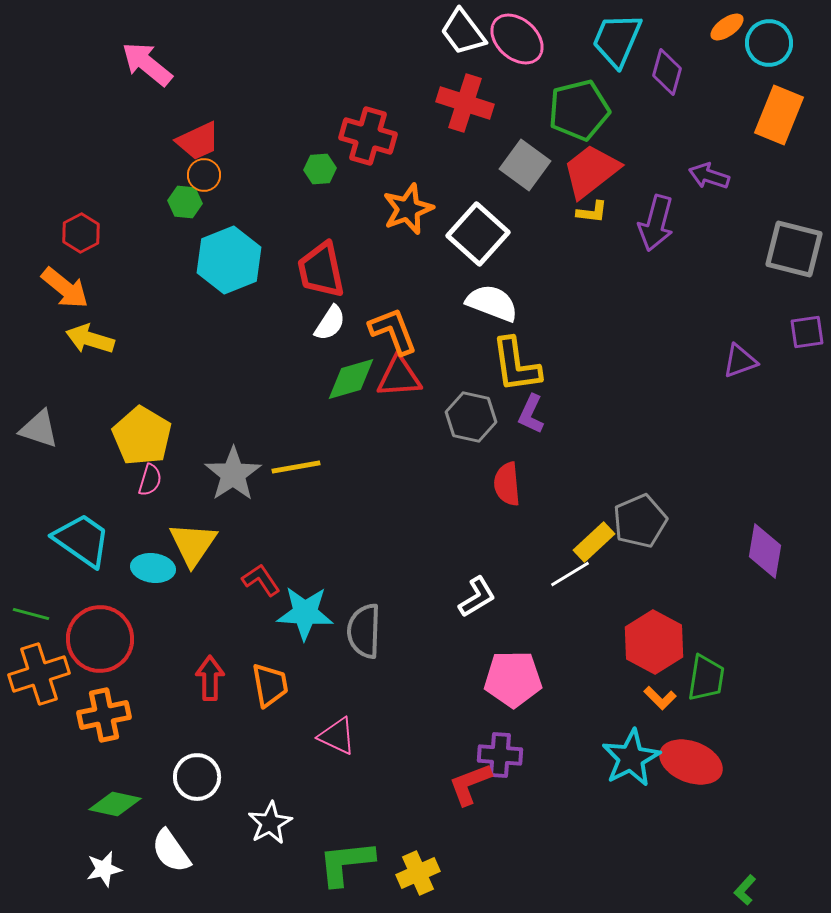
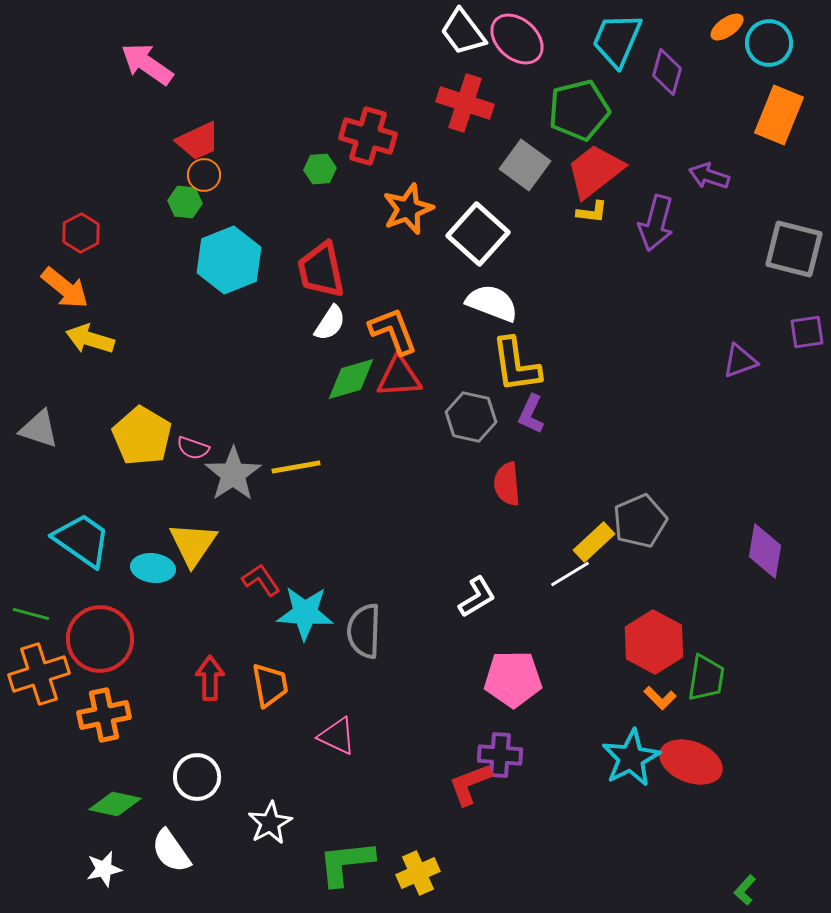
pink arrow at (147, 64): rotated 4 degrees counterclockwise
red trapezoid at (591, 171): moved 4 px right
pink semicircle at (150, 480): moved 43 px right, 32 px up; rotated 92 degrees clockwise
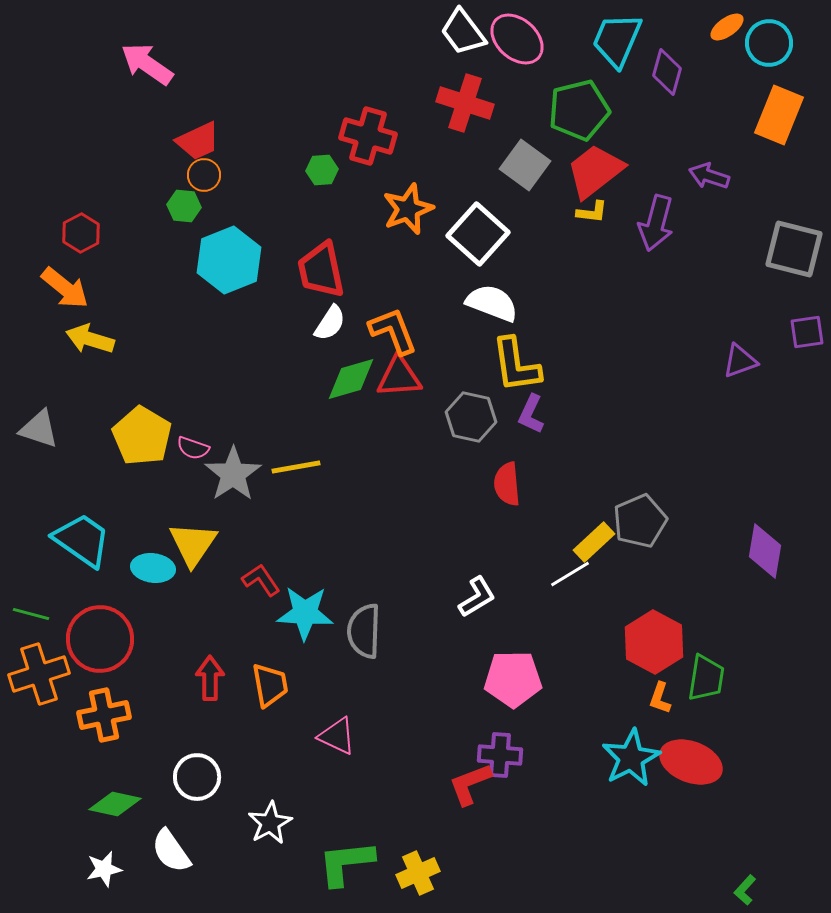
green hexagon at (320, 169): moved 2 px right, 1 px down
green hexagon at (185, 202): moved 1 px left, 4 px down
orange L-shape at (660, 698): rotated 64 degrees clockwise
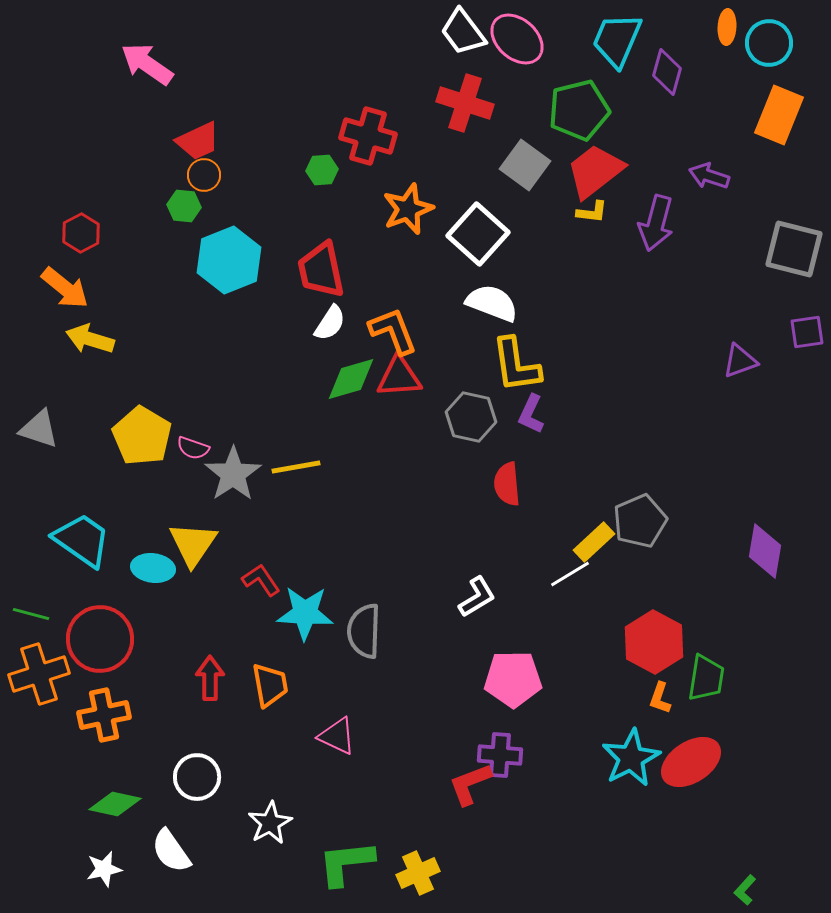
orange ellipse at (727, 27): rotated 52 degrees counterclockwise
red ellipse at (691, 762): rotated 54 degrees counterclockwise
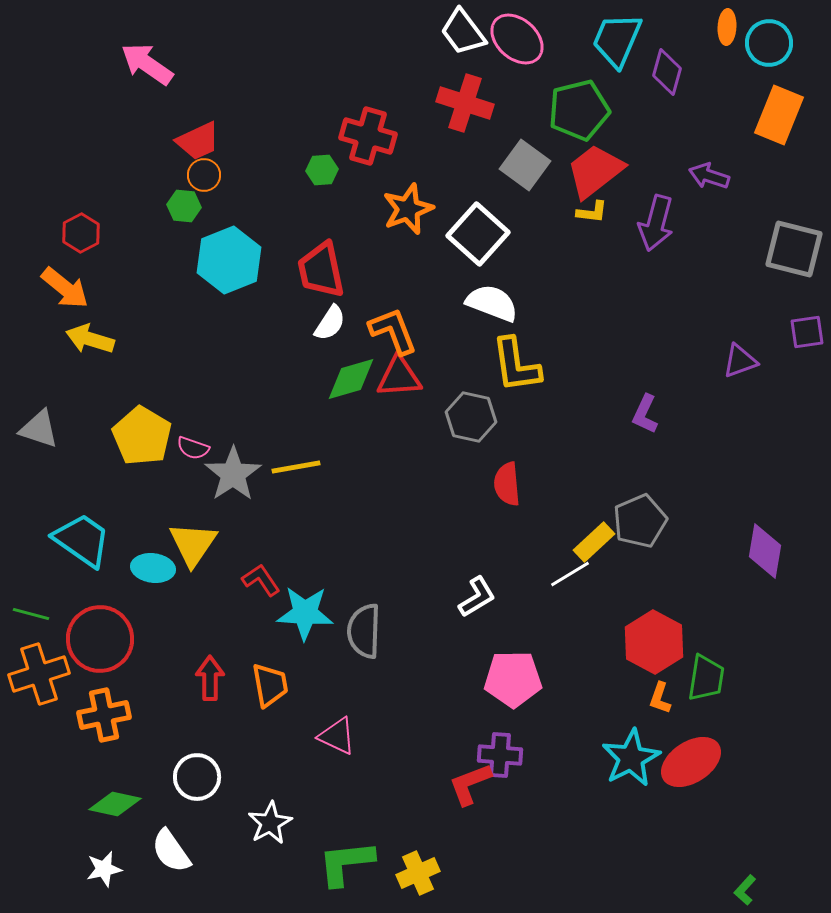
purple L-shape at (531, 414): moved 114 px right
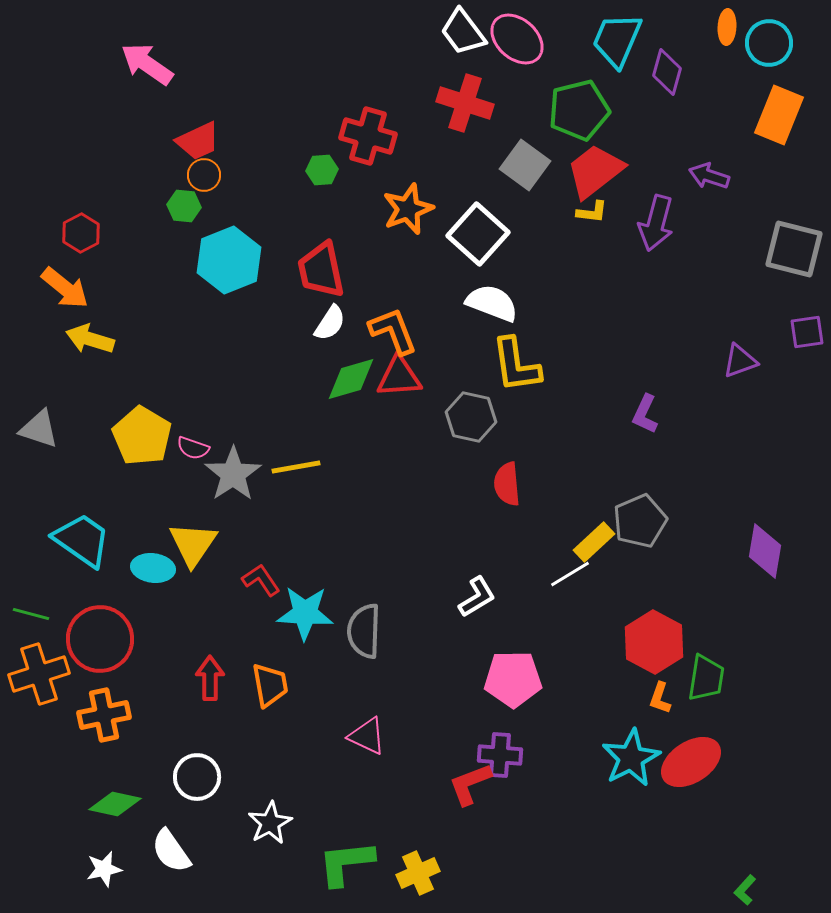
pink triangle at (337, 736): moved 30 px right
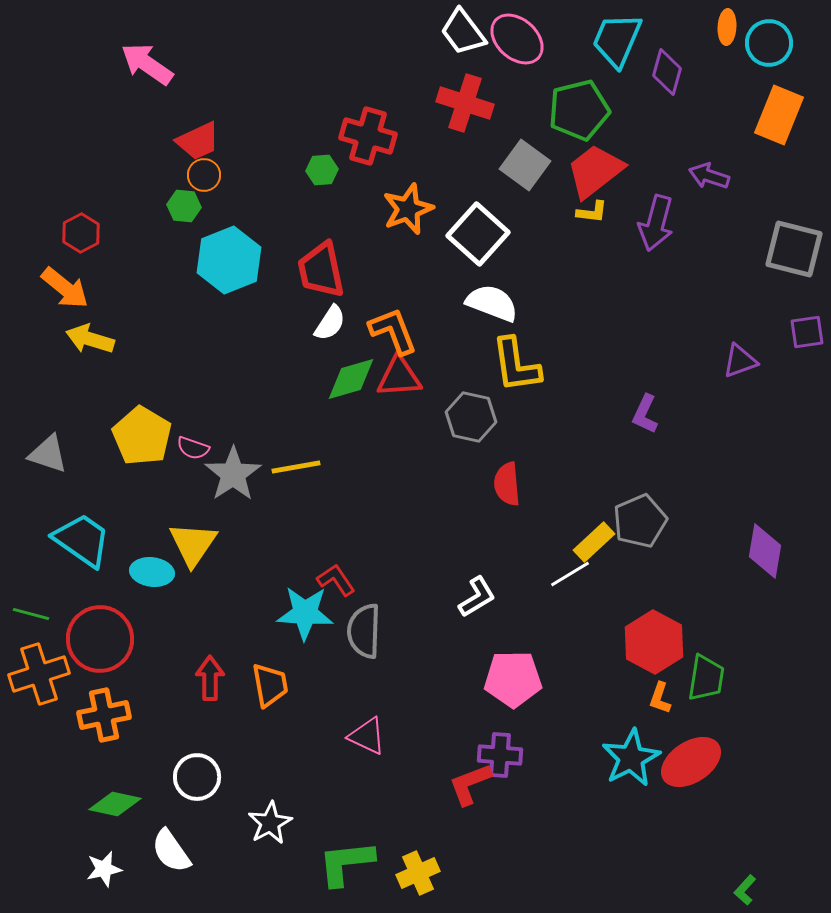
gray triangle at (39, 429): moved 9 px right, 25 px down
cyan ellipse at (153, 568): moved 1 px left, 4 px down
red L-shape at (261, 580): moved 75 px right
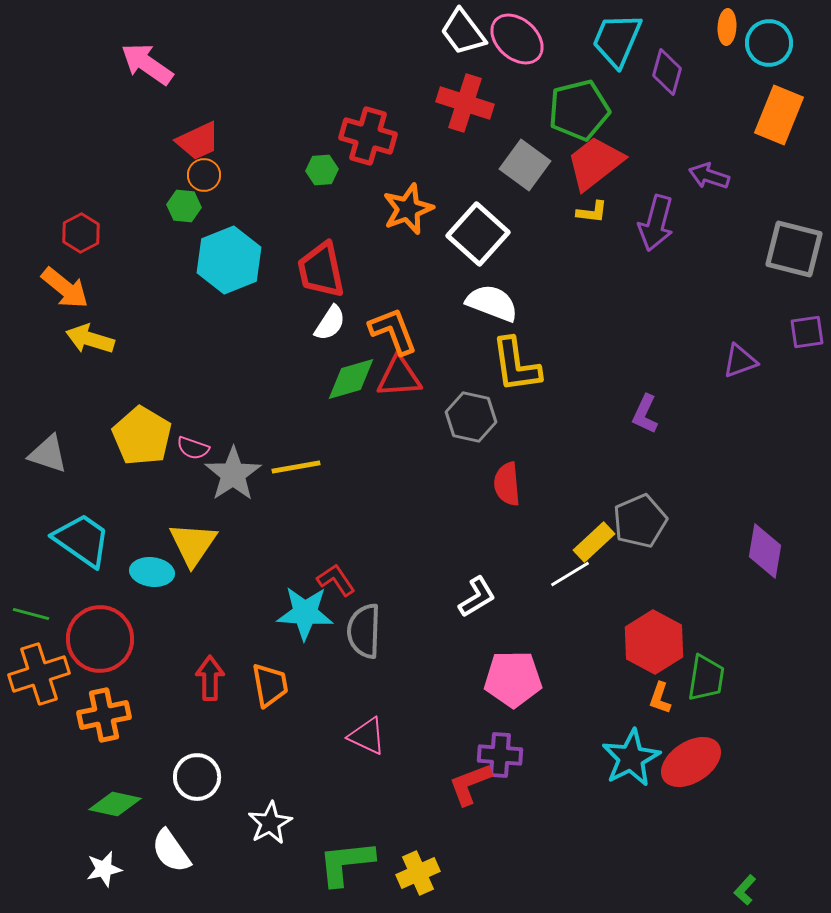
red trapezoid at (595, 171): moved 8 px up
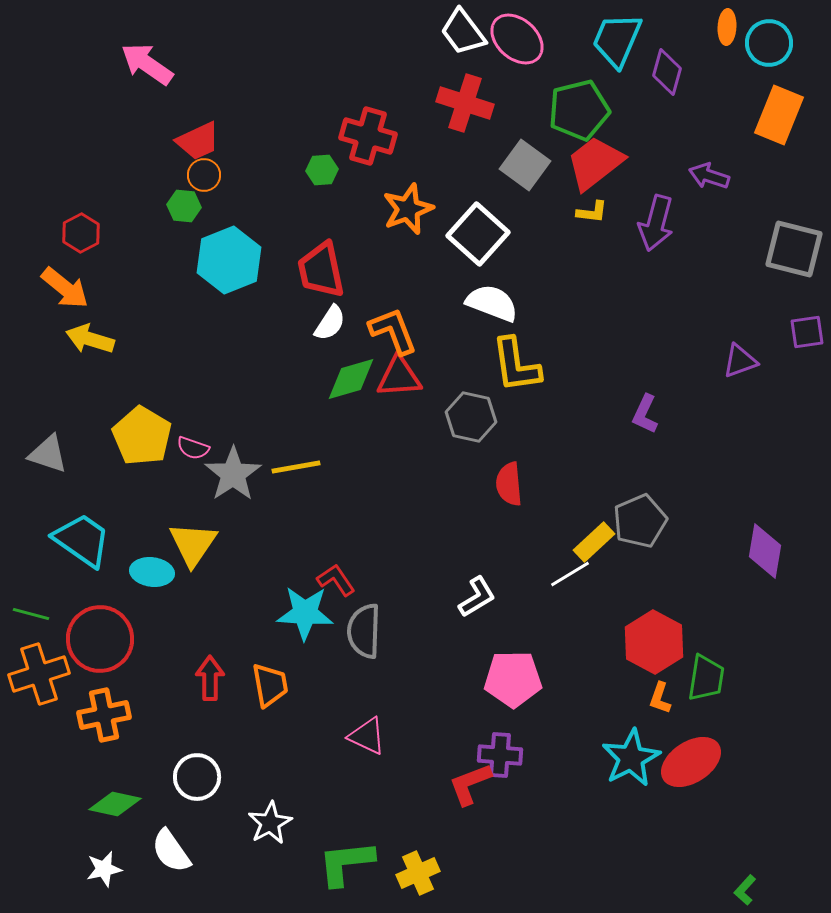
red semicircle at (507, 484): moved 2 px right
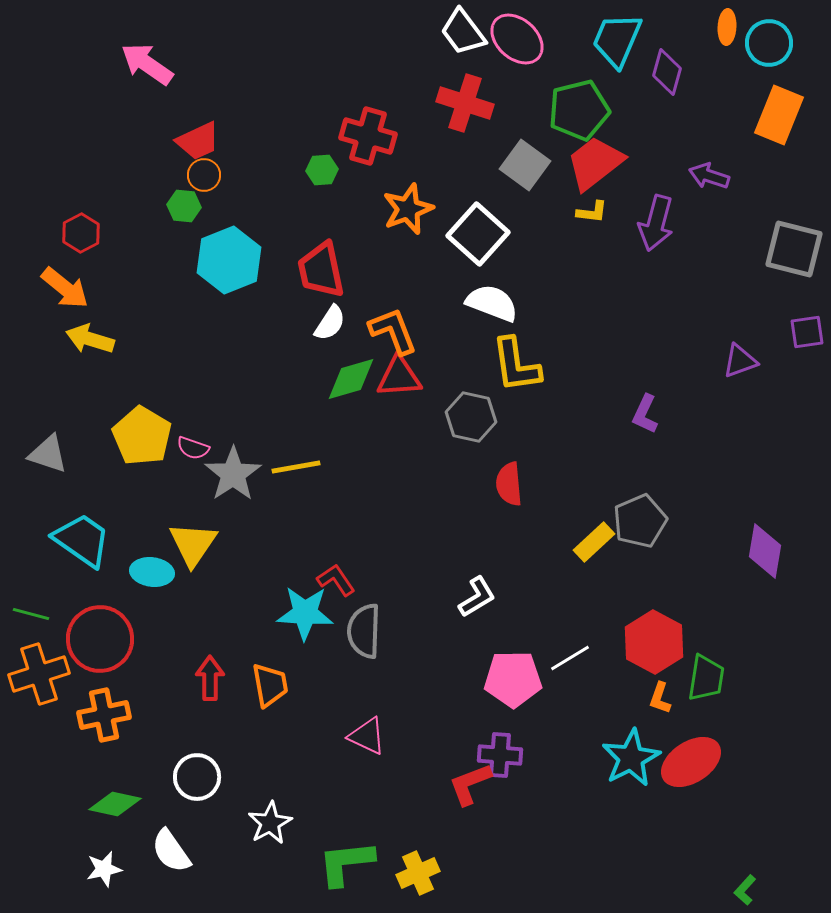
white line at (570, 574): moved 84 px down
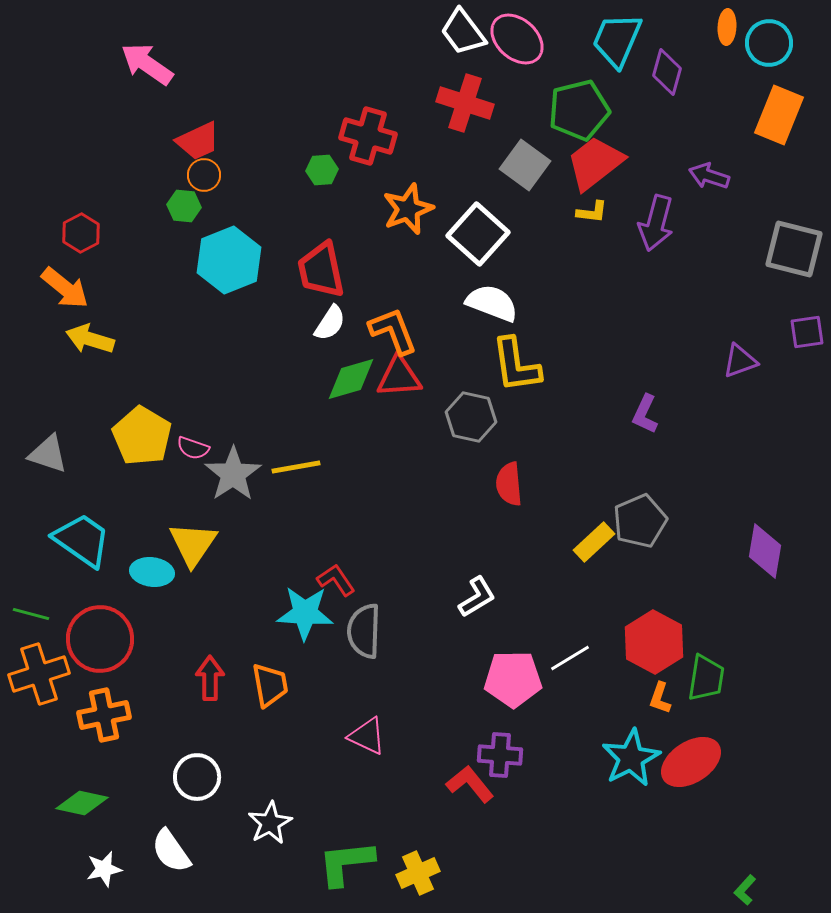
red L-shape at (470, 784): rotated 72 degrees clockwise
green diamond at (115, 804): moved 33 px left, 1 px up
